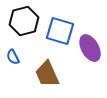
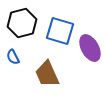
black hexagon: moved 2 px left, 2 px down
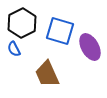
black hexagon: rotated 12 degrees counterclockwise
purple ellipse: moved 1 px up
blue semicircle: moved 1 px right, 8 px up
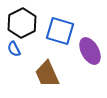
purple ellipse: moved 4 px down
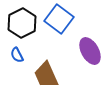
blue square: moved 1 px left, 12 px up; rotated 20 degrees clockwise
blue semicircle: moved 3 px right, 6 px down
brown trapezoid: moved 1 px left, 1 px down
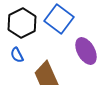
purple ellipse: moved 4 px left
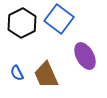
purple ellipse: moved 1 px left, 5 px down
blue semicircle: moved 18 px down
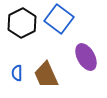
purple ellipse: moved 1 px right, 1 px down
blue semicircle: rotated 28 degrees clockwise
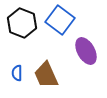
blue square: moved 1 px right, 1 px down
black hexagon: rotated 12 degrees counterclockwise
purple ellipse: moved 6 px up
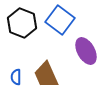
blue semicircle: moved 1 px left, 4 px down
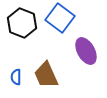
blue square: moved 2 px up
